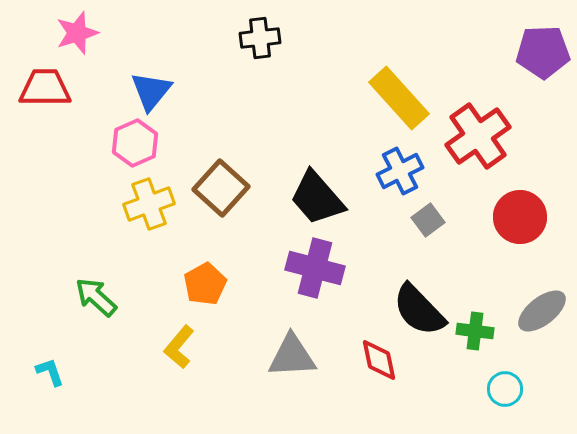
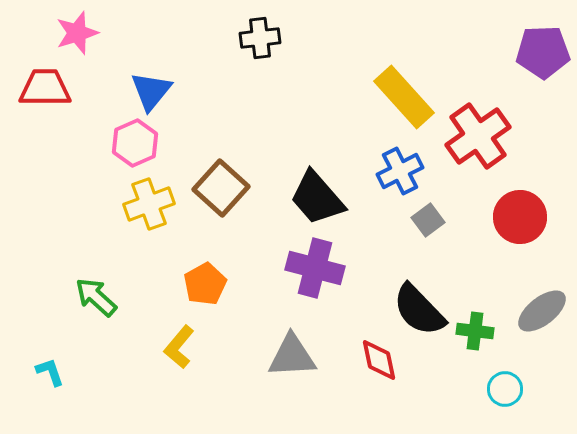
yellow rectangle: moved 5 px right, 1 px up
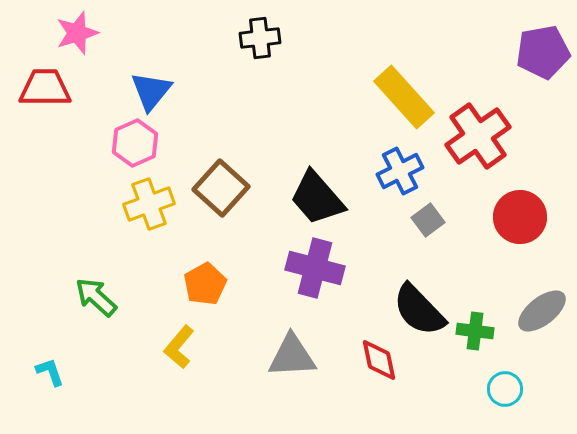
purple pentagon: rotated 8 degrees counterclockwise
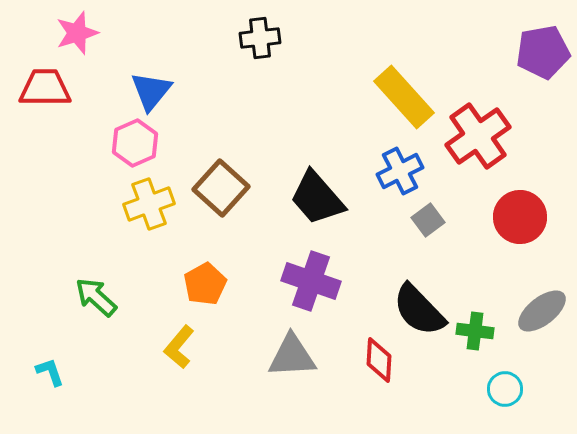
purple cross: moved 4 px left, 13 px down; rotated 4 degrees clockwise
red diamond: rotated 15 degrees clockwise
